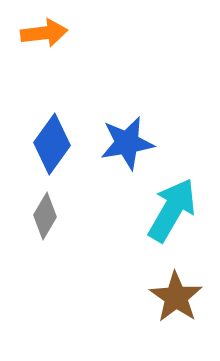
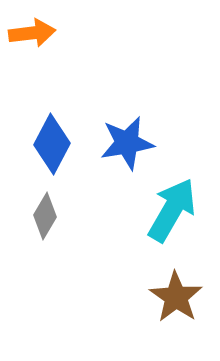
orange arrow: moved 12 px left
blue diamond: rotated 8 degrees counterclockwise
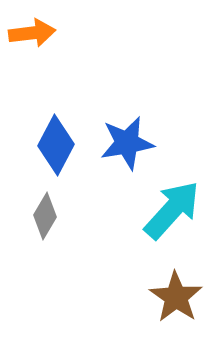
blue diamond: moved 4 px right, 1 px down
cyan arrow: rotated 12 degrees clockwise
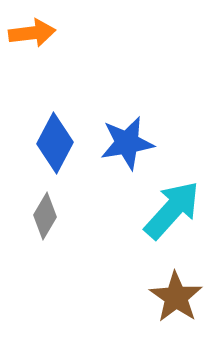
blue diamond: moved 1 px left, 2 px up
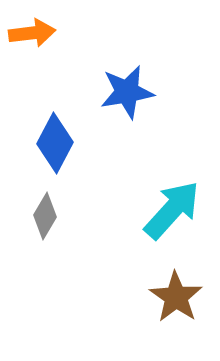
blue star: moved 51 px up
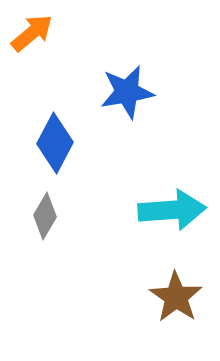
orange arrow: rotated 33 degrees counterclockwise
cyan arrow: rotated 44 degrees clockwise
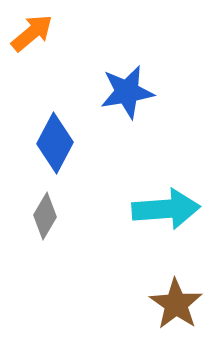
cyan arrow: moved 6 px left, 1 px up
brown star: moved 7 px down
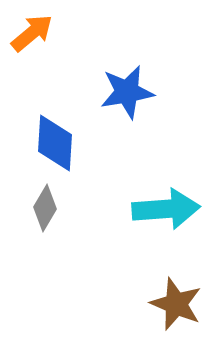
blue diamond: rotated 24 degrees counterclockwise
gray diamond: moved 8 px up
brown star: rotated 12 degrees counterclockwise
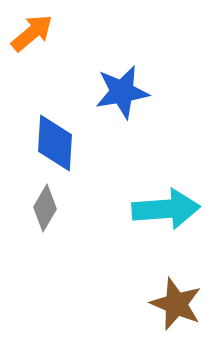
blue star: moved 5 px left
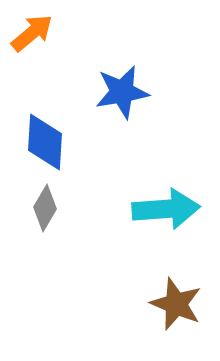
blue diamond: moved 10 px left, 1 px up
